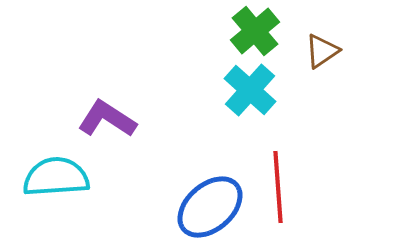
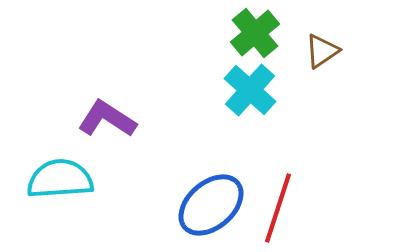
green cross: moved 2 px down
cyan semicircle: moved 4 px right, 2 px down
red line: moved 21 px down; rotated 22 degrees clockwise
blue ellipse: moved 1 px right, 2 px up
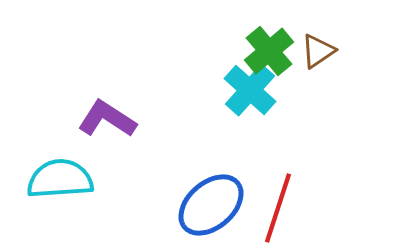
green cross: moved 14 px right, 18 px down
brown triangle: moved 4 px left
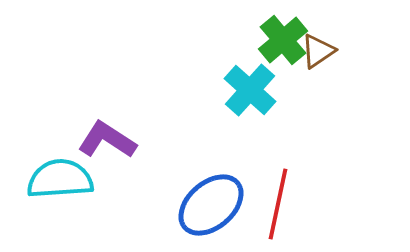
green cross: moved 14 px right, 11 px up
purple L-shape: moved 21 px down
red line: moved 4 px up; rotated 6 degrees counterclockwise
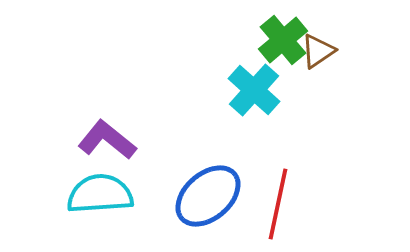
cyan cross: moved 4 px right
purple L-shape: rotated 6 degrees clockwise
cyan semicircle: moved 40 px right, 15 px down
blue ellipse: moved 3 px left, 9 px up
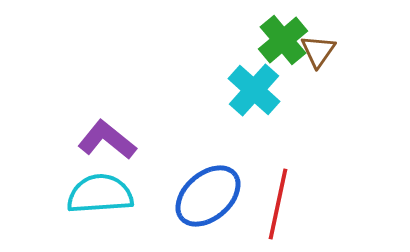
brown triangle: rotated 21 degrees counterclockwise
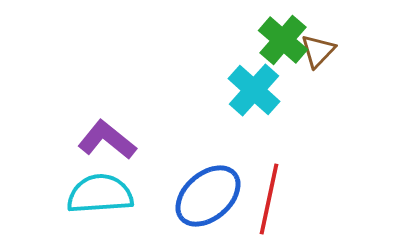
green cross: rotated 9 degrees counterclockwise
brown triangle: rotated 9 degrees clockwise
red line: moved 9 px left, 5 px up
